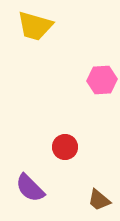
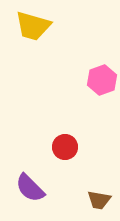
yellow trapezoid: moved 2 px left
pink hexagon: rotated 16 degrees counterclockwise
brown trapezoid: rotated 30 degrees counterclockwise
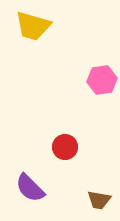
pink hexagon: rotated 12 degrees clockwise
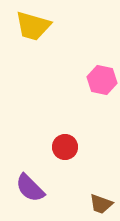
pink hexagon: rotated 20 degrees clockwise
brown trapezoid: moved 2 px right, 4 px down; rotated 10 degrees clockwise
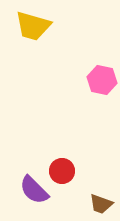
red circle: moved 3 px left, 24 px down
purple semicircle: moved 4 px right, 2 px down
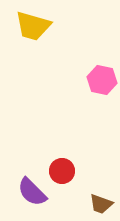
purple semicircle: moved 2 px left, 2 px down
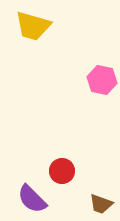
purple semicircle: moved 7 px down
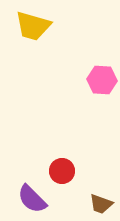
pink hexagon: rotated 8 degrees counterclockwise
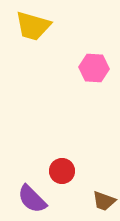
pink hexagon: moved 8 px left, 12 px up
brown trapezoid: moved 3 px right, 3 px up
